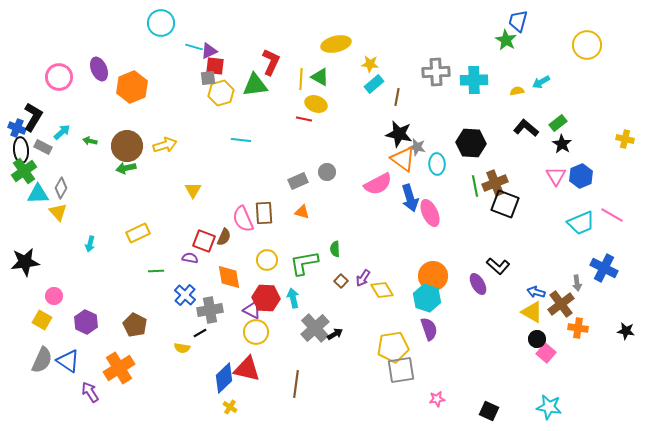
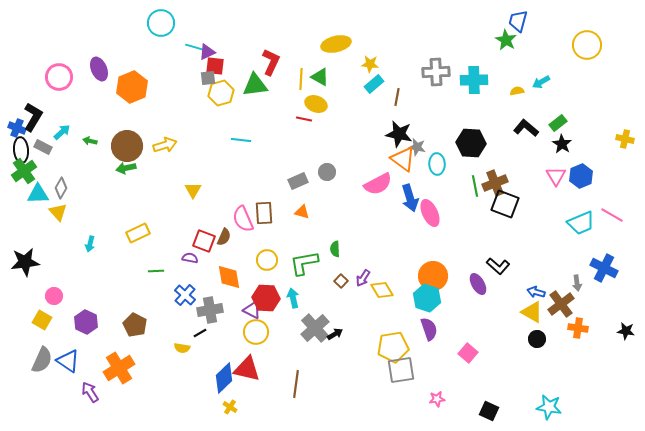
purple triangle at (209, 51): moved 2 px left, 1 px down
pink square at (546, 353): moved 78 px left
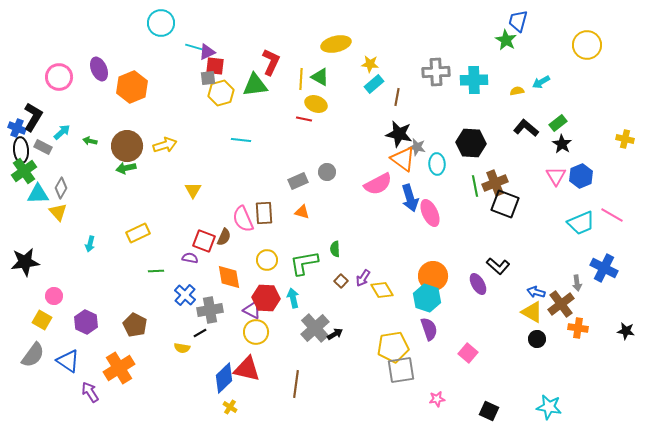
gray semicircle at (42, 360): moved 9 px left, 5 px up; rotated 12 degrees clockwise
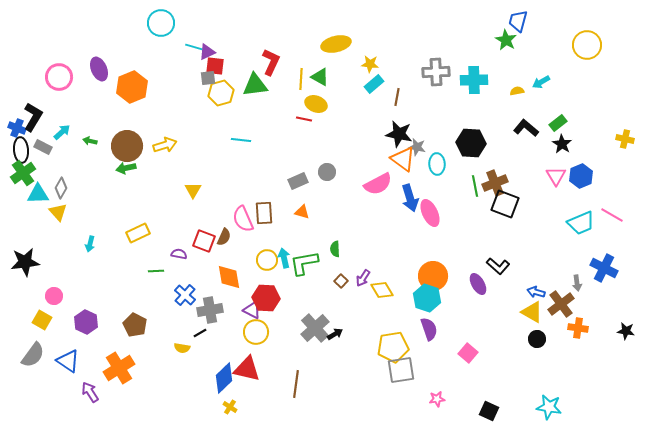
green cross at (24, 171): moved 1 px left, 2 px down
purple semicircle at (190, 258): moved 11 px left, 4 px up
cyan arrow at (293, 298): moved 9 px left, 40 px up
